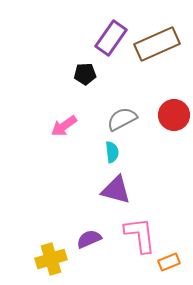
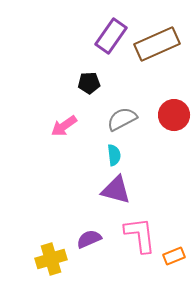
purple rectangle: moved 2 px up
black pentagon: moved 4 px right, 9 px down
cyan semicircle: moved 2 px right, 3 px down
orange rectangle: moved 5 px right, 6 px up
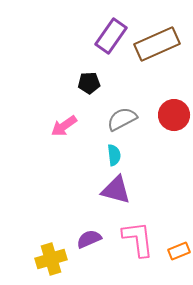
pink L-shape: moved 2 px left, 4 px down
orange rectangle: moved 5 px right, 5 px up
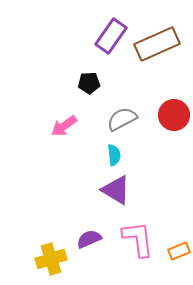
purple triangle: rotated 16 degrees clockwise
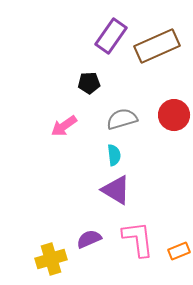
brown rectangle: moved 2 px down
gray semicircle: rotated 12 degrees clockwise
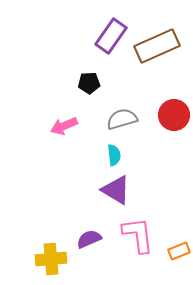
pink arrow: rotated 12 degrees clockwise
pink L-shape: moved 4 px up
yellow cross: rotated 12 degrees clockwise
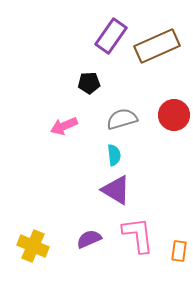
orange rectangle: rotated 60 degrees counterclockwise
yellow cross: moved 18 px left, 13 px up; rotated 28 degrees clockwise
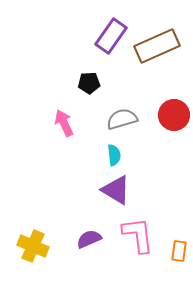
pink arrow: moved 3 px up; rotated 88 degrees clockwise
